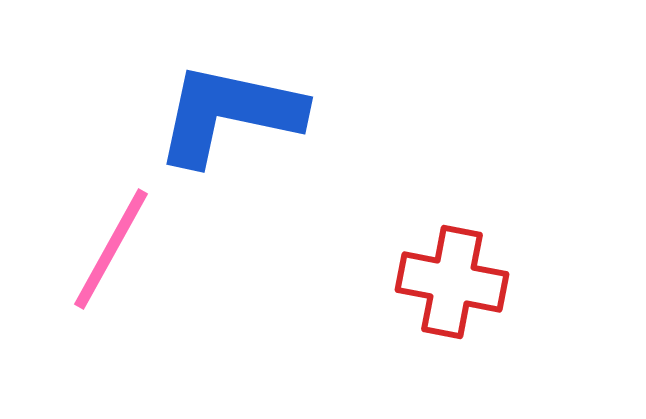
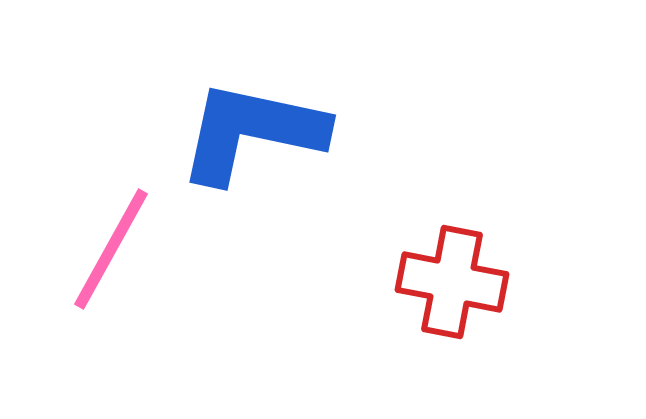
blue L-shape: moved 23 px right, 18 px down
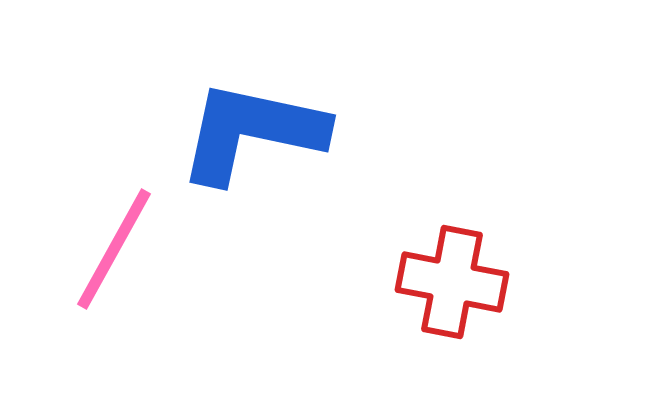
pink line: moved 3 px right
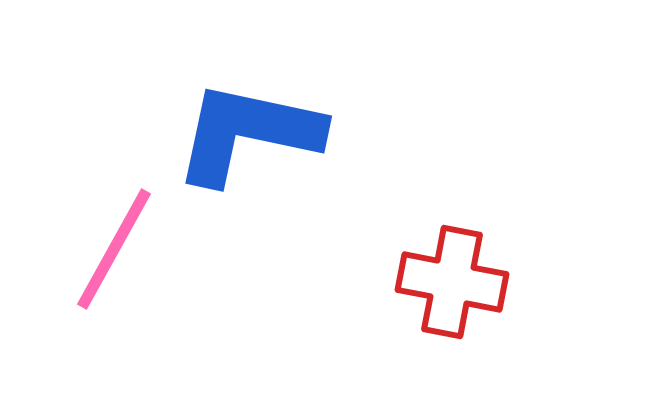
blue L-shape: moved 4 px left, 1 px down
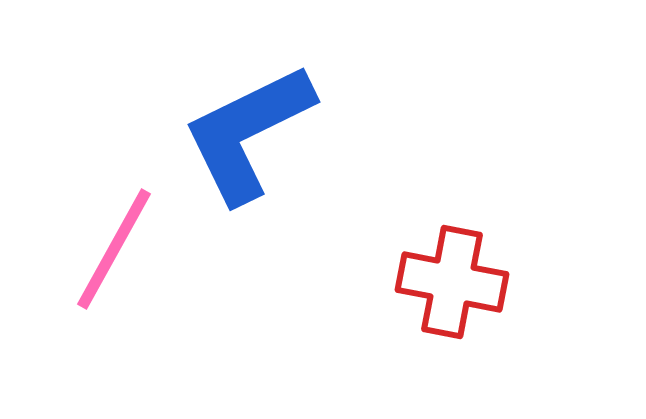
blue L-shape: rotated 38 degrees counterclockwise
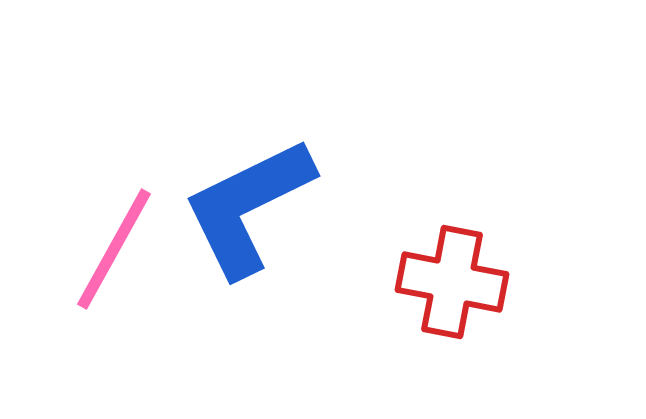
blue L-shape: moved 74 px down
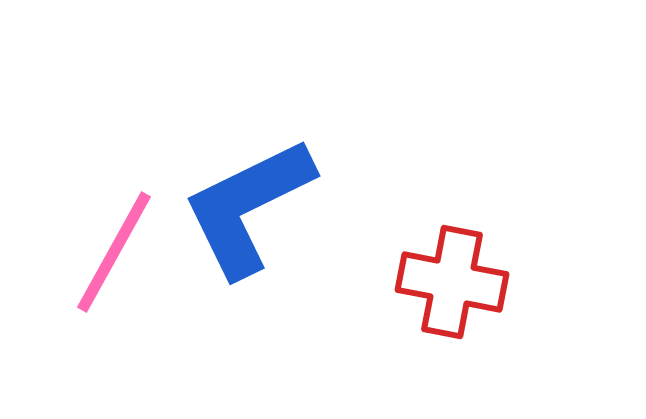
pink line: moved 3 px down
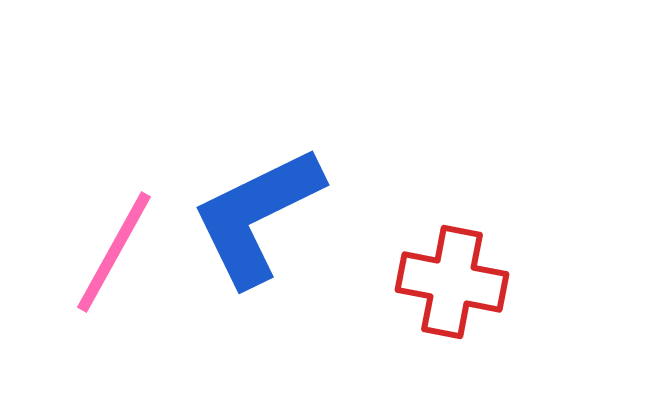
blue L-shape: moved 9 px right, 9 px down
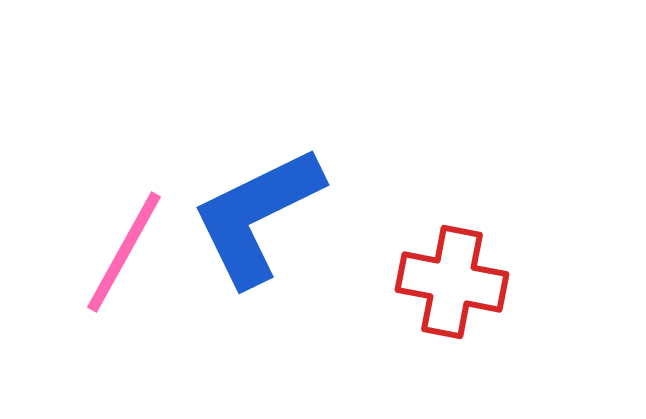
pink line: moved 10 px right
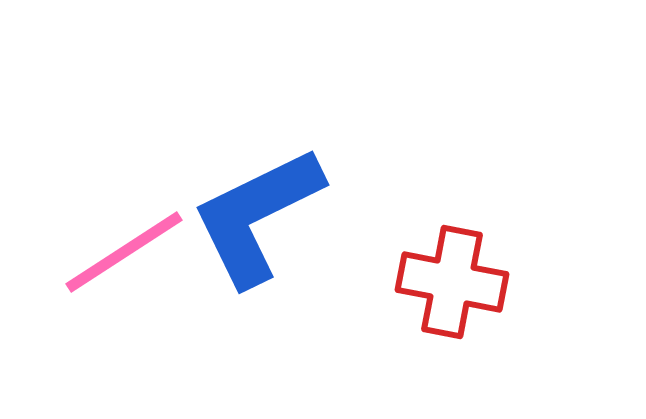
pink line: rotated 28 degrees clockwise
